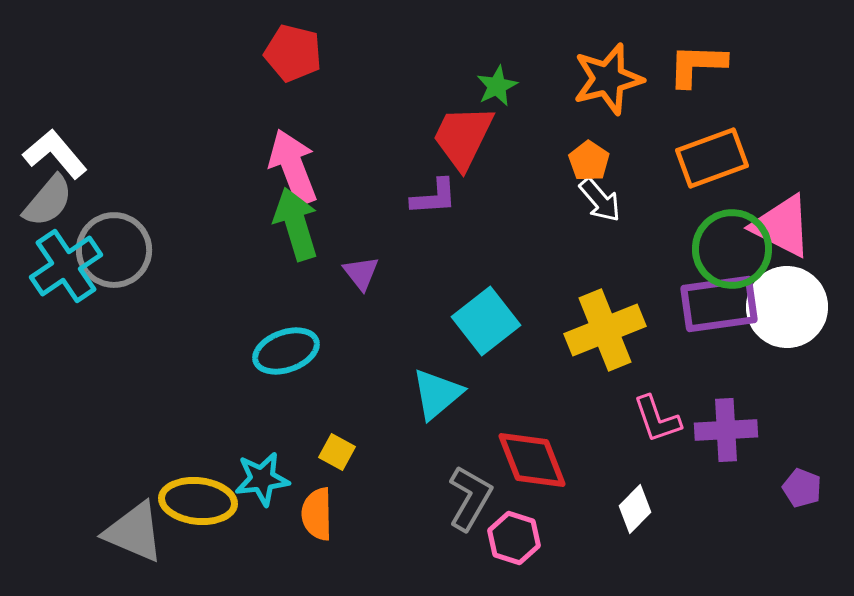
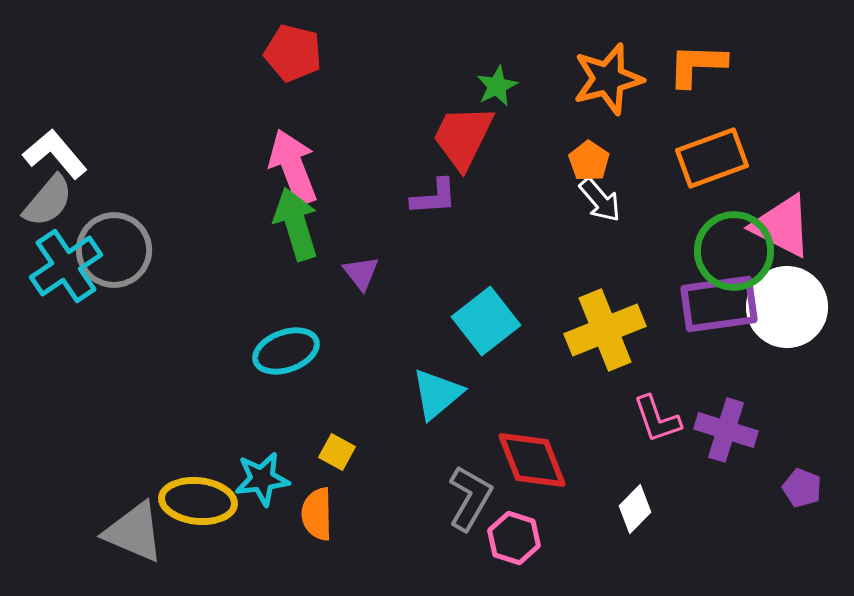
green circle: moved 2 px right, 2 px down
purple cross: rotated 20 degrees clockwise
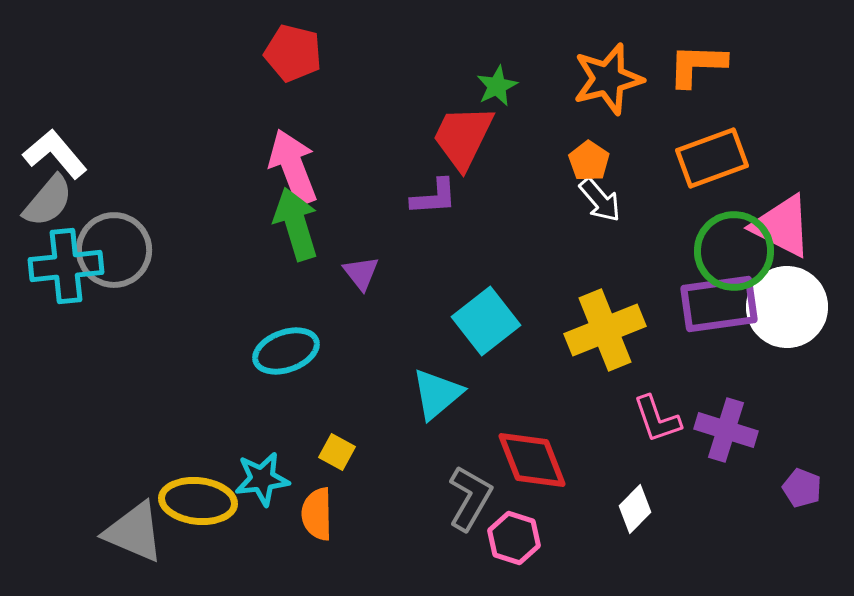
cyan cross: rotated 28 degrees clockwise
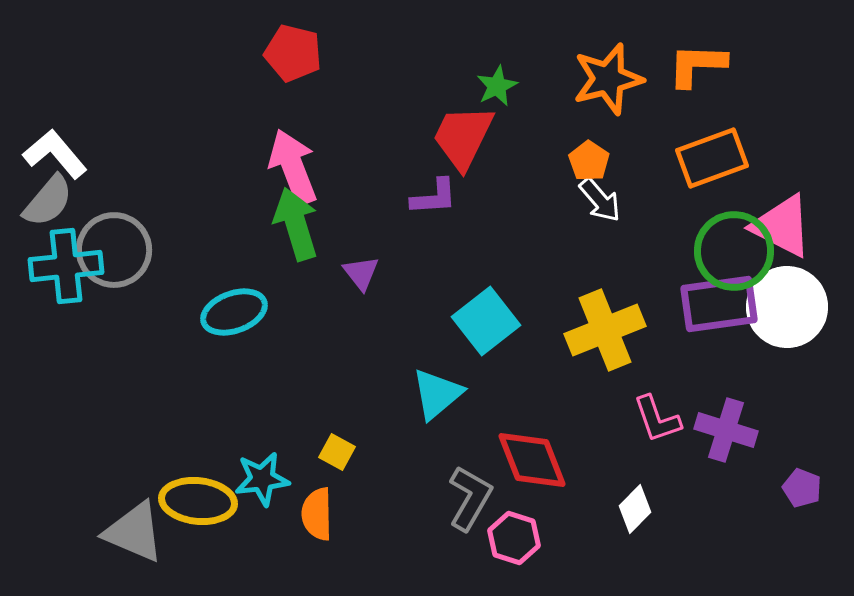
cyan ellipse: moved 52 px left, 39 px up
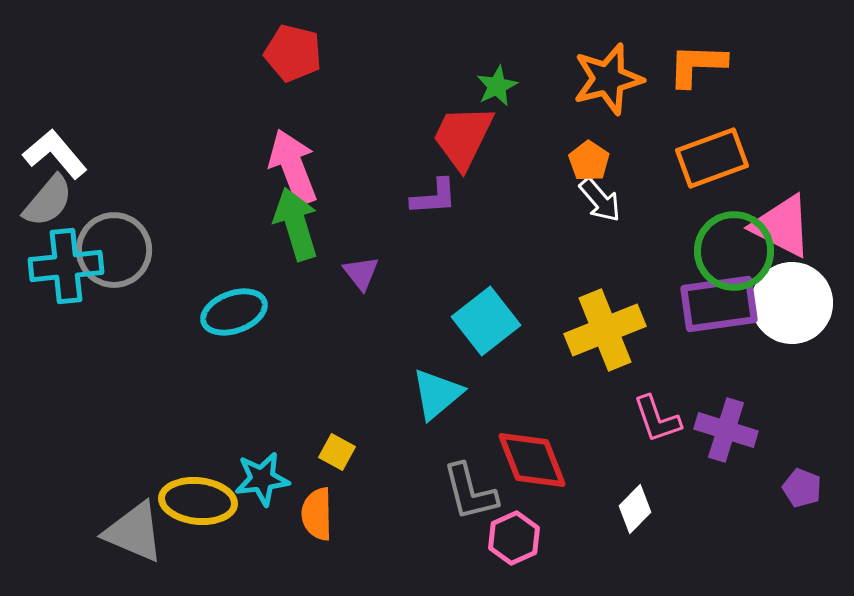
white circle: moved 5 px right, 4 px up
gray L-shape: moved 6 px up; rotated 136 degrees clockwise
pink hexagon: rotated 18 degrees clockwise
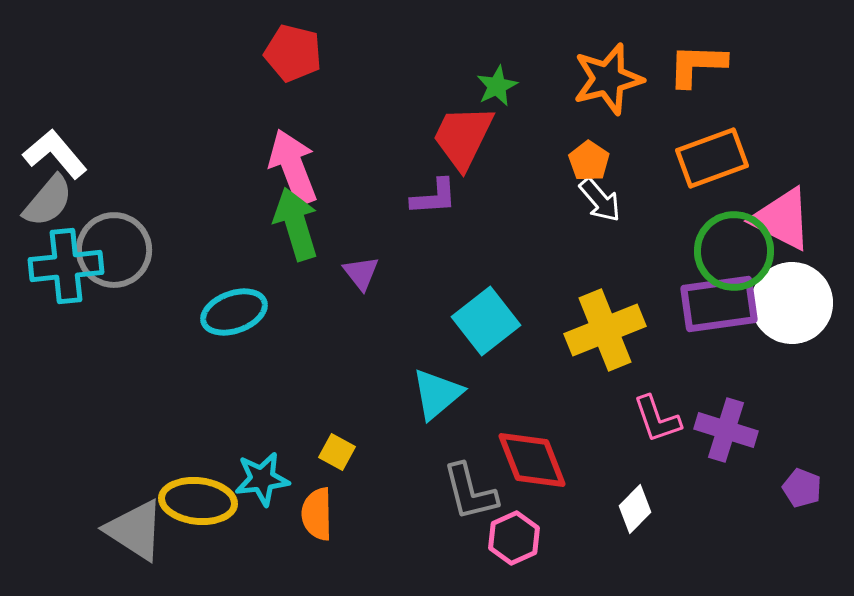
pink triangle: moved 7 px up
gray triangle: moved 1 px right, 2 px up; rotated 10 degrees clockwise
